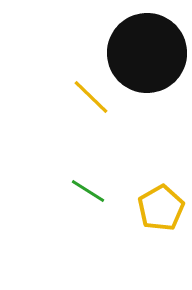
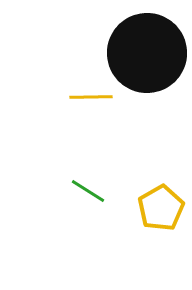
yellow line: rotated 45 degrees counterclockwise
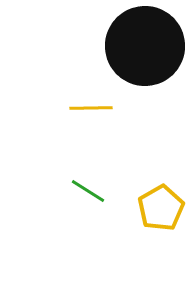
black circle: moved 2 px left, 7 px up
yellow line: moved 11 px down
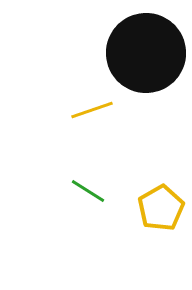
black circle: moved 1 px right, 7 px down
yellow line: moved 1 px right, 2 px down; rotated 18 degrees counterclockwise
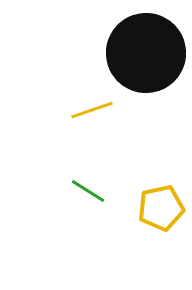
yellow pentagon: rotated 18 degrees clockwise
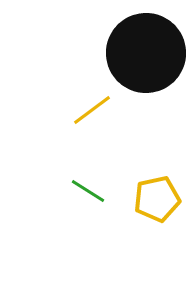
yellow line: rotated 18 degrees counterclockwise
yellow pentagon: moved 4 px left, 9 px up
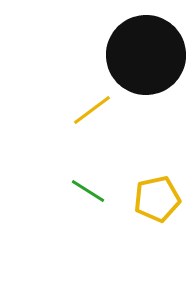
black circle: moved 2 px down
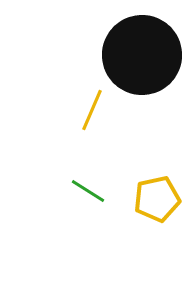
black circle: moved 4 px left
yellow line: rotated 30 degrees counterclockwise
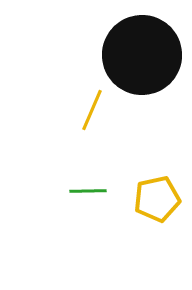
green line: rotated 33 degrees counterclockwise
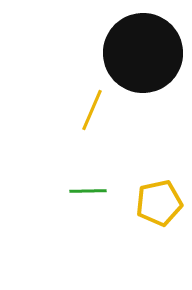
black circle: moved 1 px right, 2 px up
yellow pentagon: moved 2 px right, 4 px down
